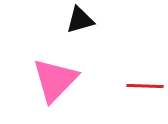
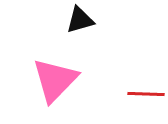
red line: moved 1 px right, 8 px down
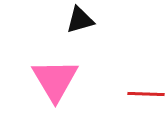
pink triangle: rotated 15 degrees counterclockwise
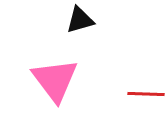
pink triangle: rotated 6 degrees counterclockwise
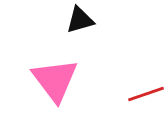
red line: rotated 21 degrees counterclockwise
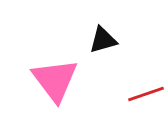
black triangle: moved 23 px right, 20 px down
